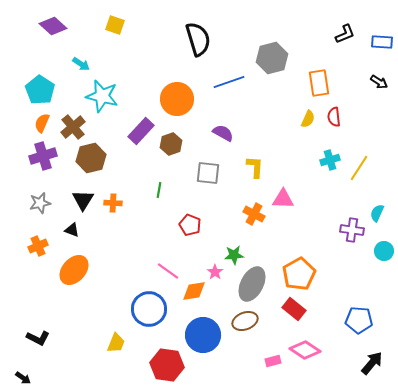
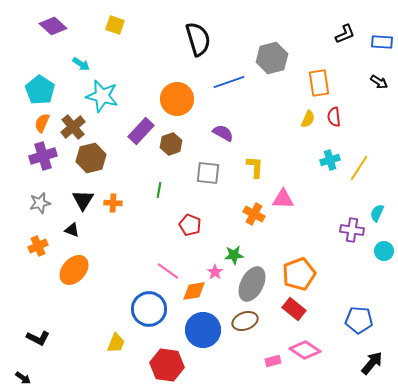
orange pentagon at (299, 274): rotated 8 degrees clockwise
blue circle at (203, 335): moved 5 px up
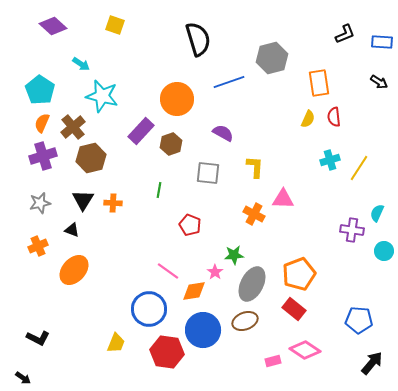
red hexagon at (167, 365): moved 13 px up
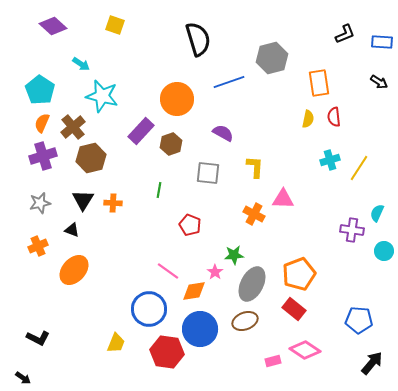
yellow semicircle at (308, 119): rotated 12 degrees counterclockwise
blue circle at (203, 330): moved 3 px left, 1 px up
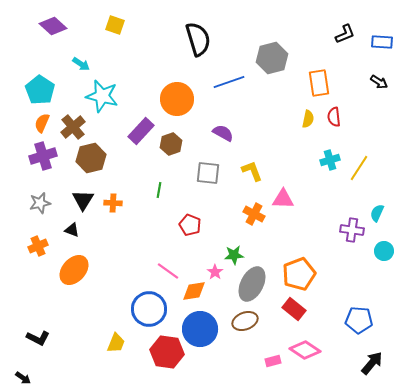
yellow L-shape at (255, 167): moved 3 px left, 4 px down; rotated 25 degrees counterclockwise
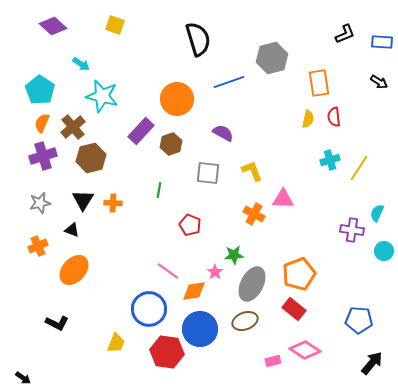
black L-shape at (38, 338): moved 19 px right, 15 px up
